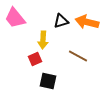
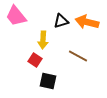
pink trapezoid: moved 1 px right, 2 px up
red square: moved 1 px down; rotated 32 degrees counterclockwise
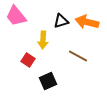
red square: moved 7 px left
black square: rotated 36 degrees counterclockwise
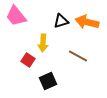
yellow arrow: moved 3 px down
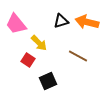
pink trapezoid: moved 8 px down
yellow arrow: moved 4 px left; rotated 48 degrees counterclockwise
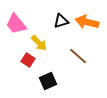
brown line: rotated 12 degrees clockwise
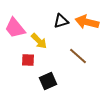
pink trapezoid: moved 1 px left, 4 px down
yellow arrow: moved 2 px up
red square: rotated 32 degrees counterclockwise
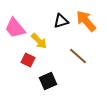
orange arrow: moved 1 px left, 1 px up; rotated 35 degrees clockwise
red square: rotated 24 degrees clockwise
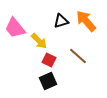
red square: moved 21 px right
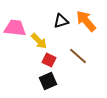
pink trapezoid: rotated 135 degrees clockwise
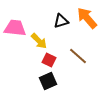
orange arrow: moved 1 px right, 3 px up
